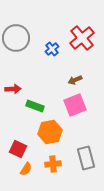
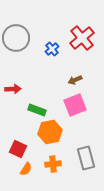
green rectangle: moved 2 px right, 4 px down
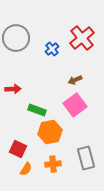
pink square: rotated 15 degrees counterclockwise
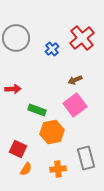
orange hexagon: moved 2 px right
orange cross: moved 5 px right, 5 px down
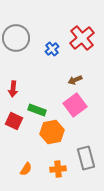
red arrow: rotated 98 degrees clockwise
red square: moved 4 px left, 28 px up
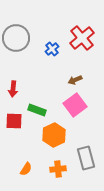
red square: rotated 24 degrees counterclockwise
orange hexagon: moved 2 px right, 3 px down; rotated 15 degrees counterclockwise
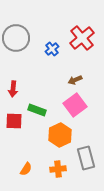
orange hexagon: moved 6 px right
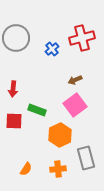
red cross: rotated 25 degrees clockwise
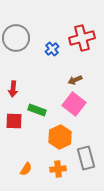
pink square: moved 1 px left, 1 px up; rotated 15 degrees counterclockwise
orange hexagon: moved 2 px down
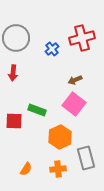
red arrow: moved 16 px up
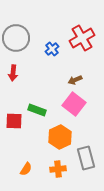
red cross: rotated 15 degrees counterclockwise
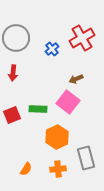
brown arrow: moved 1 px right, 1 px up
pink square: moved 6 px left, 2 px up
green rectangle: moved 1 px right, 1 px up; rotated 18 degrees counterclockwise
red square: moved 2 px left, 6 px up; rotated 24 degrees counterclockwise
orange hexagon: moved 3 px left
